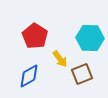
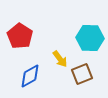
red pentagon: moved 15 px left
blue diamond: moved 1 px right
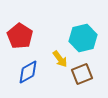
cyan hexagon: moved 7 px left; rotated 16 degrees counterclockwise
blue diamond: moved 2 px left, 4 px up
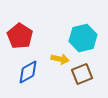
yellow arrow: rotated 42 degrees counterclockwise
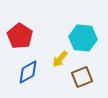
cyan hexagon: rotated 20 degrees clockwise
yellow arrow: rotated 120 degrees clockwise
brown square: moved 3 px down
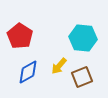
yellow arrow: moved 1 px left, 7 px down
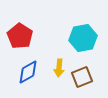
cyan hexagon: rotated 16 degrees counterclockwise
yellow arrow: moved 2 px down; rotated 36 degrees counterclockwise
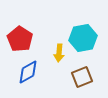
red pentagon: moved 3 px down
yellow arrow: moved 15 px up
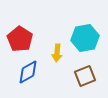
cyan hexagon: moved 2 px right
yellow arrow: moved 2 px left
brown square: moved 3 px right, 1 px up
